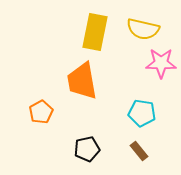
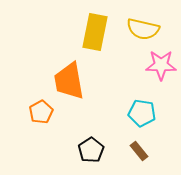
pink star: moved 2 px down
orange trapezoid: moved 13 px left
black pentagon: moved 4 px right, 1 px down; rotated 20 degrees counterclockwise
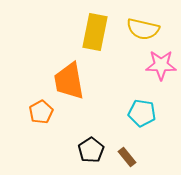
brown rectangle: moved 12 px left, 6 px down
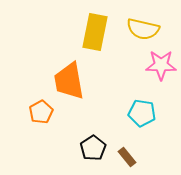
black pentagon: moved 2 px right, 2 px up
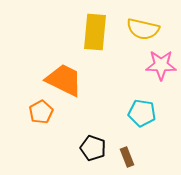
yellow rectangle: rotated 6 degrees counterclockwise
orange trapezoid: moved 5 px left, 1 px up; rotated 126 degrees clockwise
black pentagon: rotated 20 degrees counterclockwise
brown rectangle: rotated 18 degrees clockwise
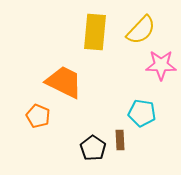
yellow semicircle: moved 2 px left, 1 px down; rotated 60 degrees counterclockwise
orange trapezoid: moved 2 px down
orange pentagon: moved 3 px left, 4 px down; rotated 20 degrees counterclockwise
black pentagon: rotated 15 degrees clockwise
brown rectangle: moved 7 px left, 17 px up; rotated 18 degrees clockwise
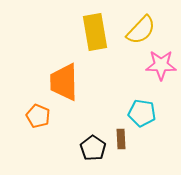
yellow rectangle: rotated 15 degrees counterclockwise
orange trapezoid: rotated 117 degrees counterclockwise
brown rectangle: moved 1 px right, 1 px up
